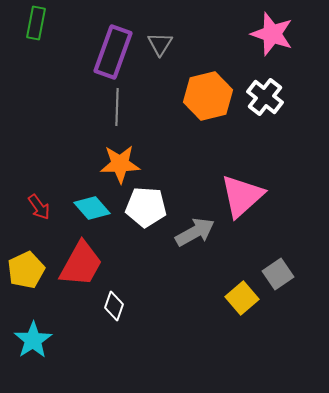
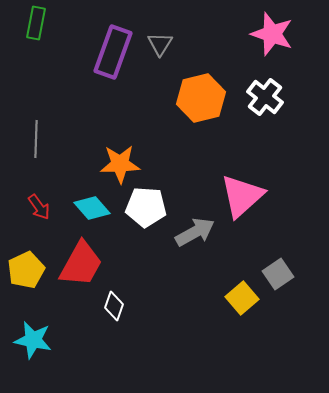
orange hexagon: moved 7 px left, 2 px down
gray line: moved 81 px left, 32 px down
cyan star: rotated 27 degrees counterclockwise
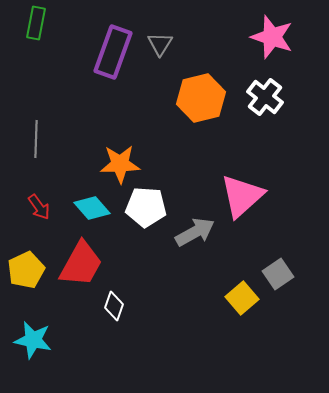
pink star: moved 3 px down
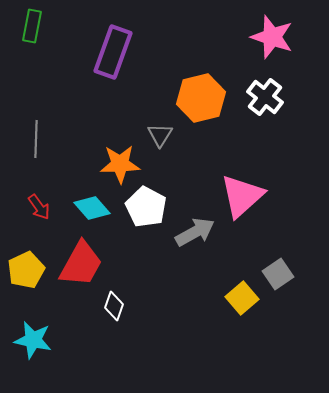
green rectangle: moved 4 px left, 3 px down
gray triangle: moved 91 px down
white pentagon: rotated 24 degrees clockwise
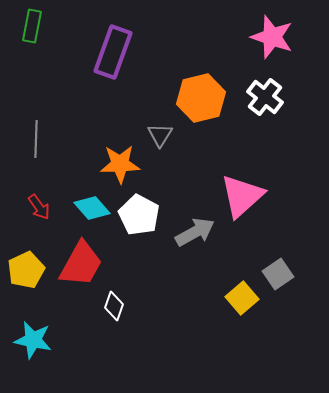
white pentagon: moved 7 px left, 8 px down
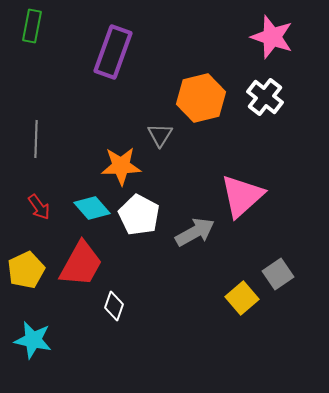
orange star: moved 1 px right, 2 px down
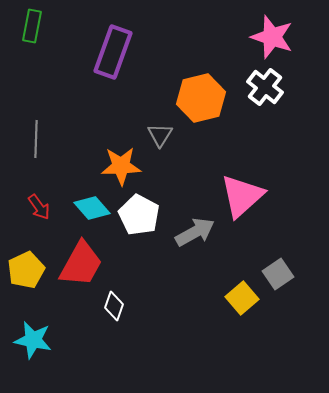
white cross: moved 10 px up
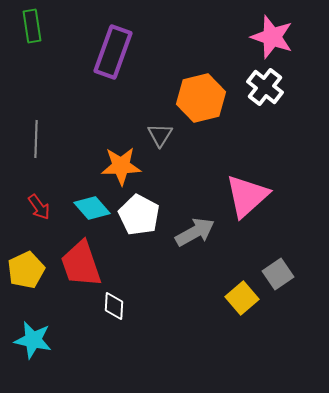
green rectangle: rotated 20 degrees counterclockwise
pink triangle: moved 5 px right
red trapezoid: rotated 132 degrees clockwise
white diamond: rotated 16 degrees counterclockwise
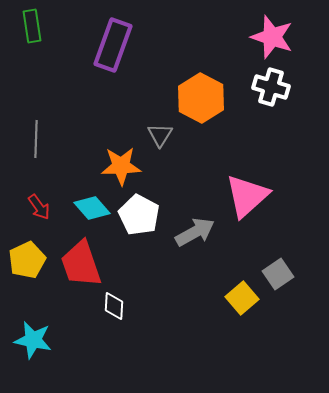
purple rectangle: moved 7 px up
white cross: moved 6 px right; rotated 21 degrees counterclockwise
orange hexagon: rotated 18 degrees counterclockwise
yellow pentagon: moved 1 px right, 10 px up
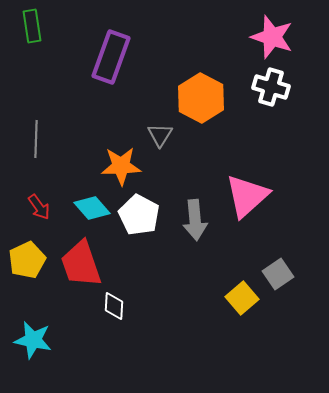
purple rectangle: moved 2 px left, 12 px down
gray arrow: moved 12 px up; rotated 114 degrees clockwise
